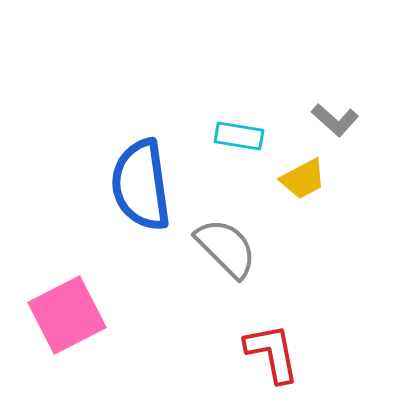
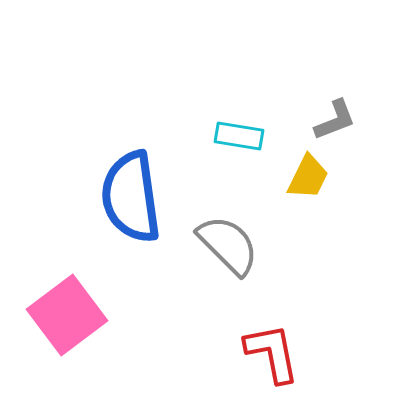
gray L-shape: rotated 63 degrees counterclockwise
yellow trapezoid: moved 5 px right, 2 px up; rotated 36 degrees counterclockwise
blue semicircle: moved 10 px left, 12 px down
gray semicircle: moved 2 px right, 3 px up
pink square: rotated 10 degrees counterclockwise
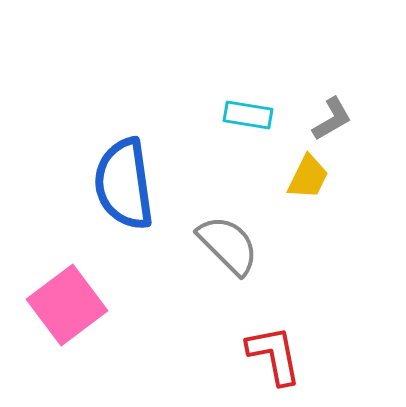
gray L-shape: moved 3 px left, 1 px up; rotated 9 degrees counterclockwise
cyan rectangle: moved 9 px right, 21 px up
blue semicircle: moved 7 px left, 13 px up
pink square: moved 10 px up
red L-shape: moved 2 px right, 2 px down
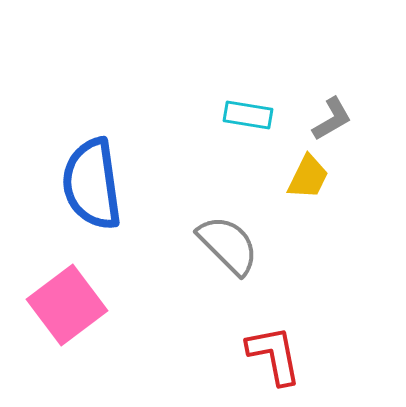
blue semicircle: moved 32 px left
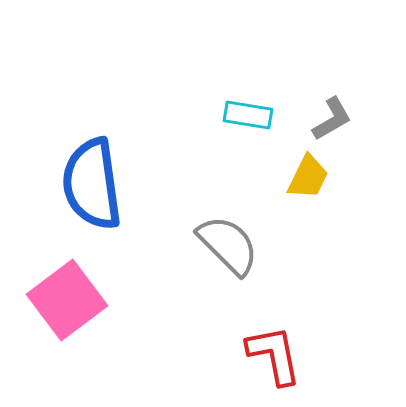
pink square: moved 5 px up
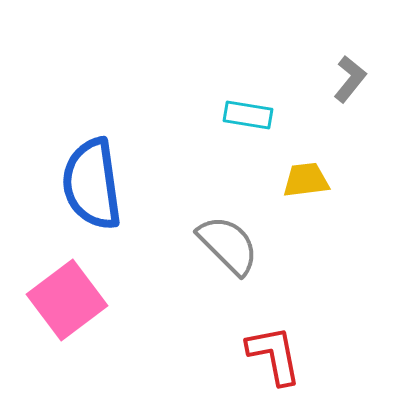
gray L-shape: moved 18 px right, 40 px up; rotated 21 degrees counterclockwise
yellow trapezoid: moved 2 px left, 3 px down; rotated 123 degrees counterclockwise
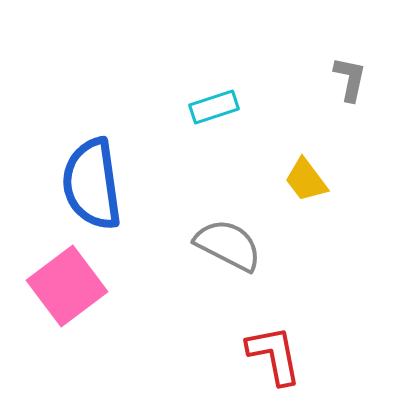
gray L-shape: rotated 27 degrees counterclockwise
cyan rectangle: moved 34 px left, 8 px up; rotated 27 degrees counterclockwise
yellow trapezoid: rotated 120 degrees counterclockwise
gray semicircle: rotated 18 degrees counterclockwise
pink square: moved 14 px up
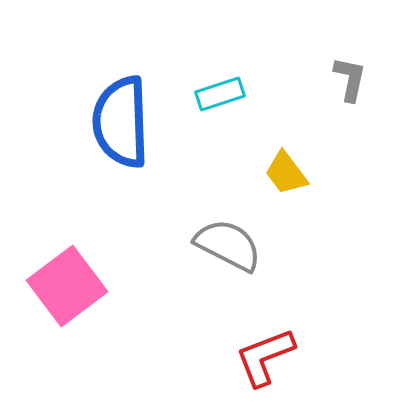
cyan rectangle: moved 6 px right, 13 px up
yellow trapezoid: moved 20 px left, 7 px up
blue semicircle: moved 29 px right, 62 px up; rotated 6 degrees clockwise
red L-shape: moved 9 px left, 2 px down; rotated 100 degrees counterclockwise
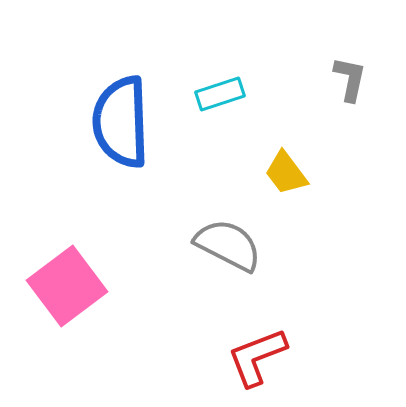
red L-shape: moved 8 px left
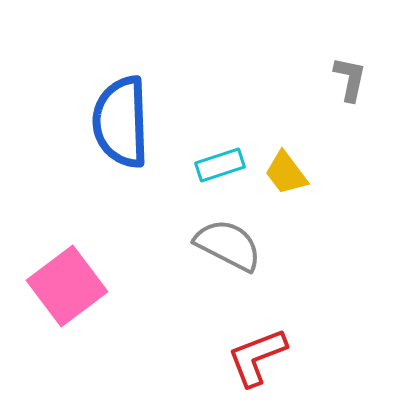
cyan rectangle: moved 71 px down
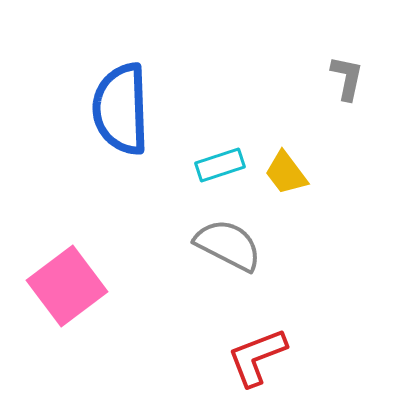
gray L-shape: moved 3 px left, 1 px up
blue semicircle: moved 13 px up
